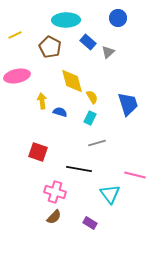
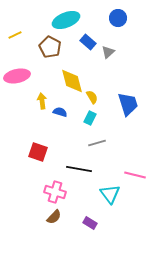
cyan ellipse: rotated 20 degrees counterclockwise
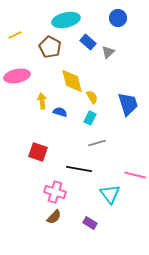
cyan ellipse: rotated 8 degrees clockwise
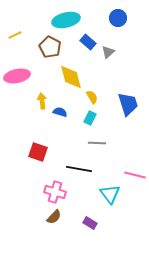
yellow diamond: moved 1 px left, 4 px up
gray line: rotated 18 degrees clockwise
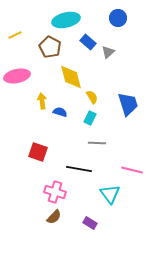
pink line: moved 3 px left, 5 px up
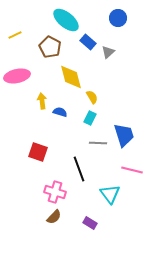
cyan ellipse: rotated 52 degrees clockwise
blue trapezoid: moved 4 px left, 31 px down
gray line: moved 1 px right
black line: rotated 60 degrees clockwise
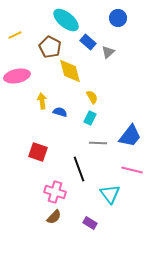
yellow diamond: moved 1 px left, 6 px up
blue trapezoid: moved 6 px right, 1 px down; rotated 55 degrees clockwise
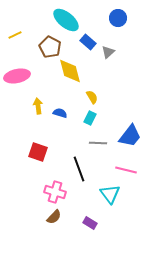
yellow arrow: moved 4 px left, 5 px down
blue semicircle: moved 1 px down
pink line: moved 6 px left
